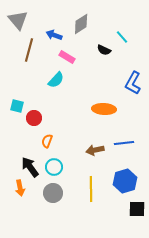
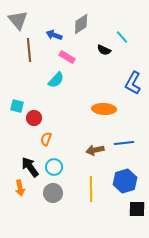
brown line: rotated 20 degrees counterclockwise
orange semicircle: moved 1 px left, 2 px up
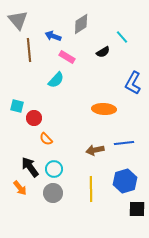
blue arrow: moved 1 px left, 1 px down
black semicircle: moved 1 px left, 2 px down; rotated 56 degrees counterclockwise
orange semicircle: rotated 64 degrees counterclockwise
cyan circle: moved 2 px down
orange arrow: rotated 28 degrees counterclockwise
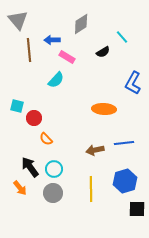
blue arrow: moved 1 px left, 4 px down; rotated 21 degrees counterclockwise
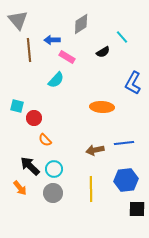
orange ellipse: moved 2 px left, 2 px up
orange semicircle: moved 1 px left, 1 px down
black arrow: moved 1 px up; rotated 10 degrees counterclockwise
blue hexagon: moved 1 px right, 1 px up; rotated 10 degrees clockwise
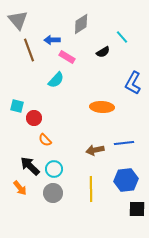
brown line: rotated 15 degrees counterclockwise
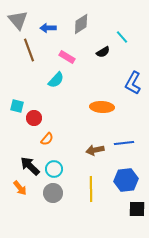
blue arrow: moved 4 px left, 12 px up
orange semicircle: moved 2 px right, 1 px up; rotated 96 degrees counterclockwise
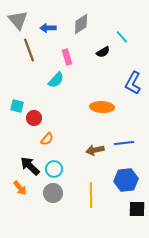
pink rectangle: rotated 42 degrees clockwise
yellow line: moved 6 px down
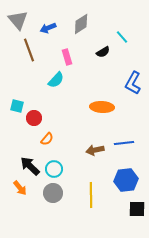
blue arrow: rotated 21 degrees counterclockwise
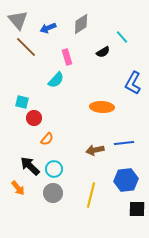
brown line: moved 3 px left, 3 px up; rotated 25 degrees counterclockwise
cyan square: moved 5 px right, 4 px up
orange arrow: moved 2 px left
yellow line: rotated 15 degrees clockwise
